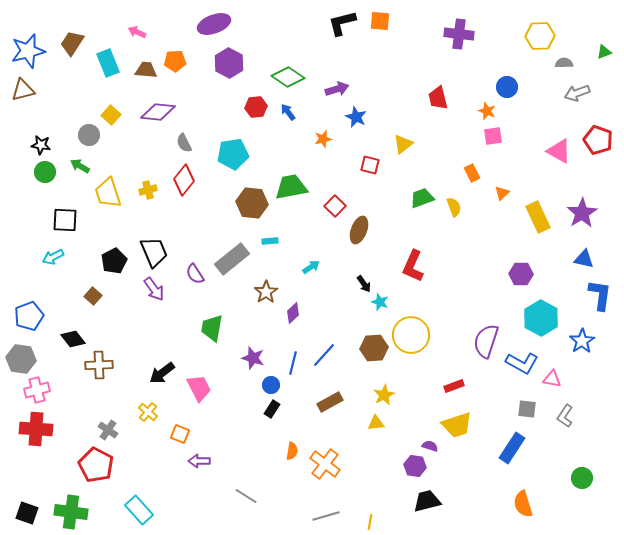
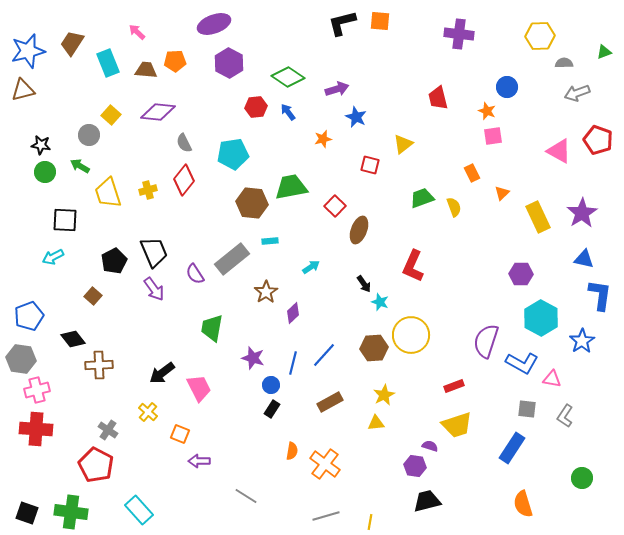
pink arrow at (137, 32): rotated 18 degrees clockwise
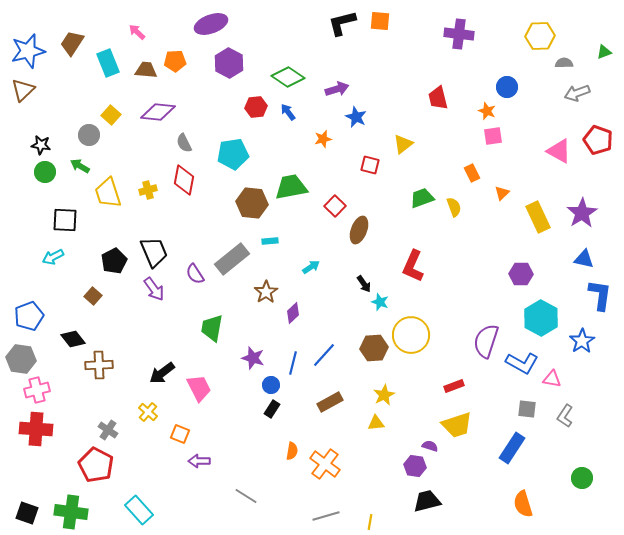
purple ellipse at (214, 24): moved 3 px left
brown triangle at (23, 90): rotated 30 degrees counterclockwise
red diamond at (184, 180): rotated 28 degrees counterclockwise
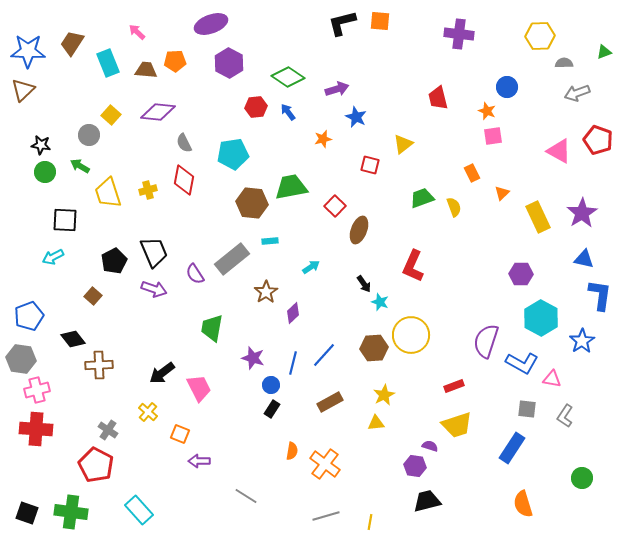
blue star at (28, 51): rotated 16 degrees clockwise
purple arrow at (154, 289): rotated 35 degrees counterclockwise
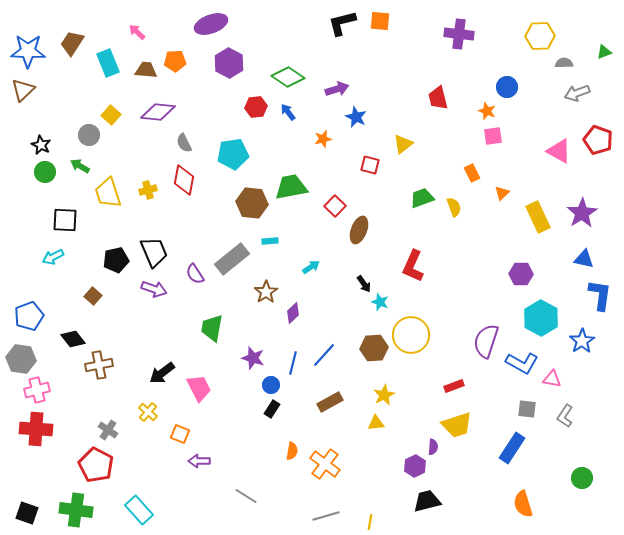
black star at (41, 145): rotated 18 degrees clockwise
black pentagon at (114, 261): moved 2 px right, 1 px up; rotated 15 degrees clockwise
brown cross at (99, 365): rotated 8 degrees counterclockwise
purple semicircle at (430, 446): moved 3 px right, 1 px down; rotated 77 degrees clockwise
purple hexagon at (415, 466): rotated 25 degrees clockwise
green cross at (71, 512): moved 5 px right, 2 px up
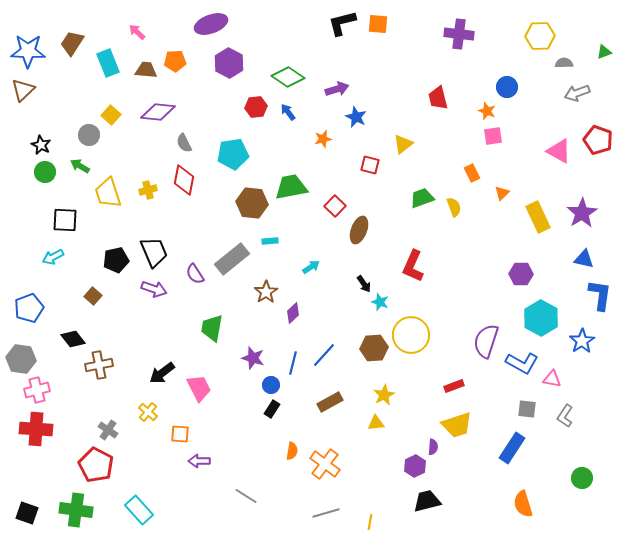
orange square at (380, 21): moved 2 px left, 3 px down
blue pentagon at (29, 316): moved 8 px up
orange square at (180, 434): rotated 18 degrees counterclockwise
gray line at (326, 516): moved 3 px up
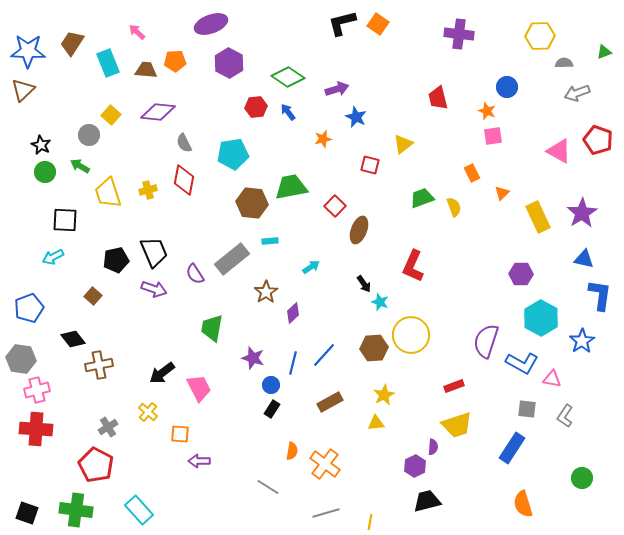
orange square at (378, 24): rotated 30 degrees clockwise
gray cross at (108, 430): moved 3 px up; rotated 24 degrees clockwise
gray line at (246, 496): moved 22 px right, 9 px up
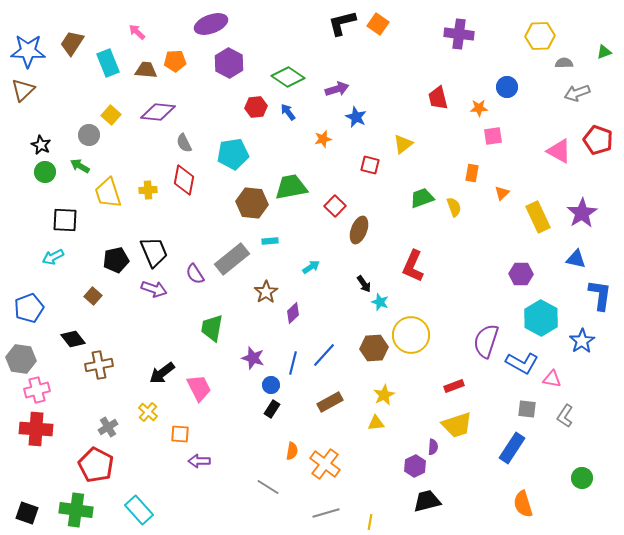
orange star at (487, 111): moved 8 px left, 3 px up; rotated 24 degrees counterclockwise
orange rectangle at (472, 173): rotated 36 degrees clockwise
yellow cross at (148, 190): rotated 12 degrees clockwise
blue triangle at (584, 259): moved 8 px left
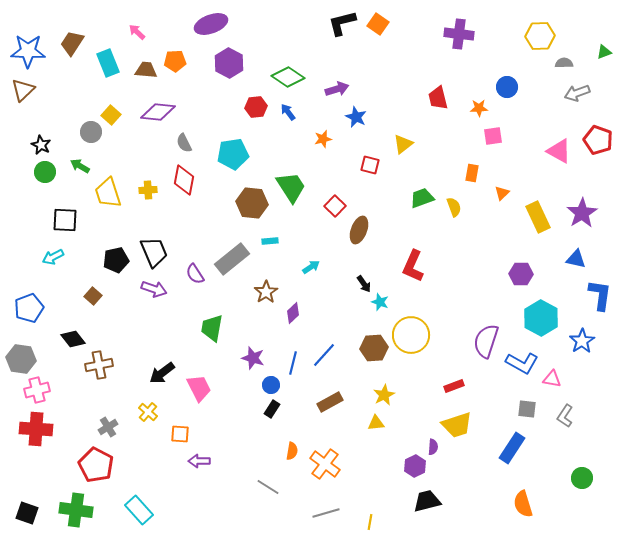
gray circle at (89, 135): moved 2 px right, 3 px up
green trapezoid at (291, 187): rotated 68 degrees clockwise
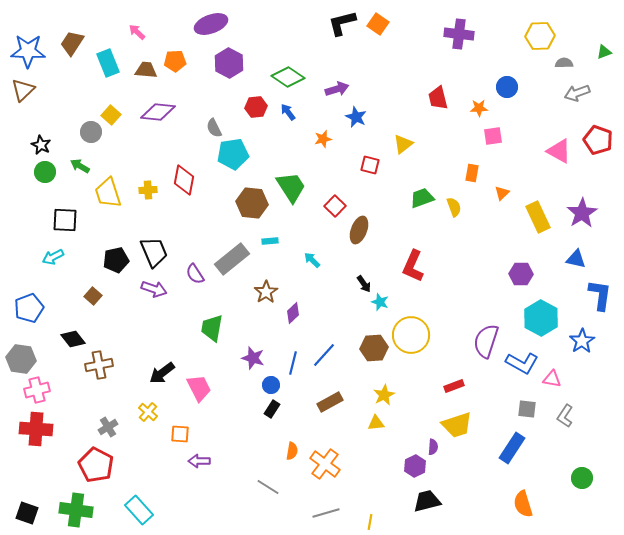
gray semicircle at (184, 143): moved 30 px right, 15 px up
cyan arrow at (311, 267): moved 1 px right, 7 px up; rotated 102 degrees counterclockwise
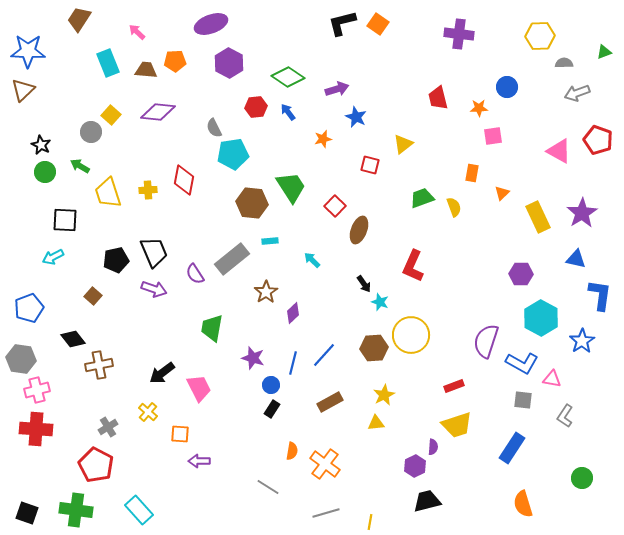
brown trapezoid at (72, 43): moved 7 px right, 24 px up
gray square at (527, 409): moved 4 px left, 9 px up
